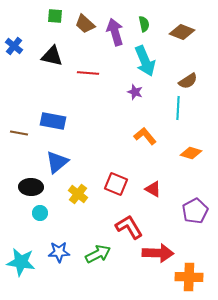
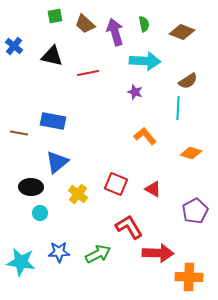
green square: rotated 14 degrees counterclockwise
cyan arrow: rotated 64 degrees counterclockwise
red line: rotated 15 degrees counterclockwise
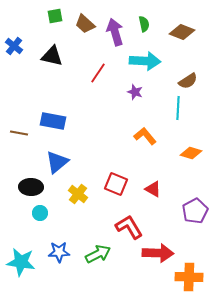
red line: moved 10 px right; rotated 45 degrees counterclockwise
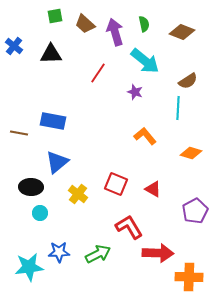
black triangle: moved 1 px left, 2 px up; rotated 15 degrees counterclockwise
cyan arrow: rotated 36 degrees clockwise
cyan star: moved 8 px right, 5 px down; rotated 16 degrees counterclockwise
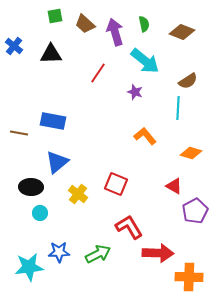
red triangle: moved 21 px right, 3 px up
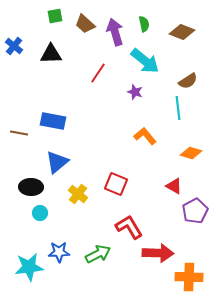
cyan line: rotated 10 degrees counterclockwise
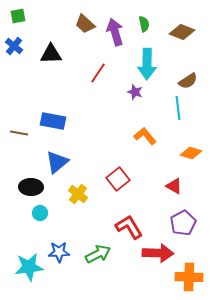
green square: moved 37 px left
cyan arrow: moved 2 px right, 3 px down; rotated 52 degrees clockwise
red square: moved 2 px right, 5 px up; rotated 30 degrees clockwise
purple pentagon: moved 12 px left, 12 px down
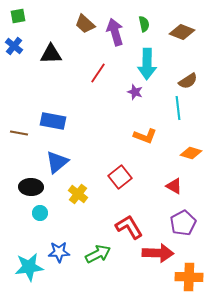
orange L-shape: rotated 150 degrees clockwise
red square: moved 2 px right, 2 px up
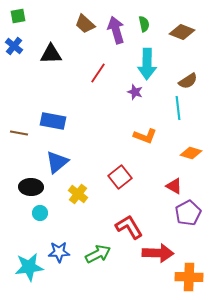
purple arrow: moved 1 px right, 2 px up
purple pentagon: moved 5 px right, 10 px up
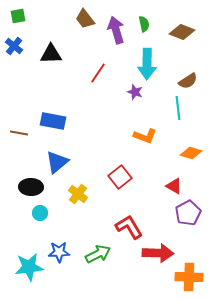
brown trapezoid: moved 5 px up; rotated 10 degrees clockwise
